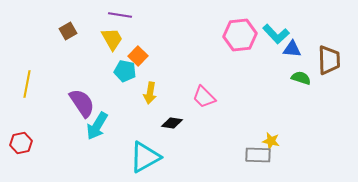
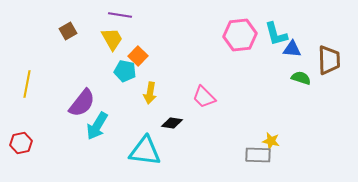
cyan L-shape: rotated 28 degrees clockwise
purple semicircle: rotated 72 degrees clockwise
cyan triangle: moved 6 px up; rotated 36 degrees clockwise
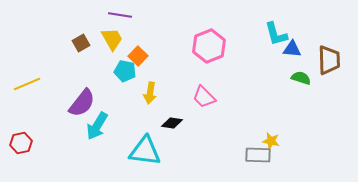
brown square: moved 13 px right, 12 px down
pink hexagon: moved 31 px left, 11 px down; rotated 16 degrees counterclockwise
yellow line: rotated 56 degrees clockwise
